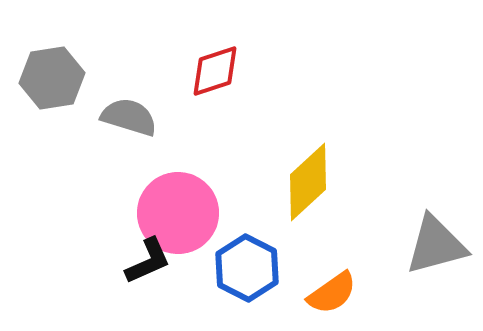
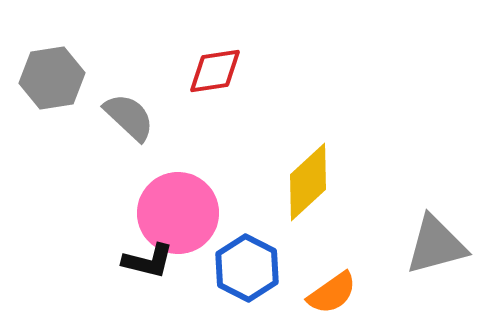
red diamond: rotated 10 degrees clockwise
gray semicircle: rotated 26 degrees clockwise
black L-shape: rotated 38 degrees clockwise
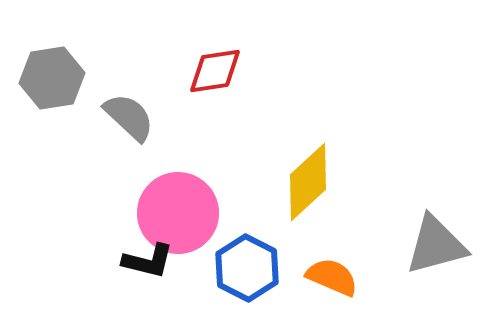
orange semicircle: moved 16 px up; rotated 122 degrees counterclockwise
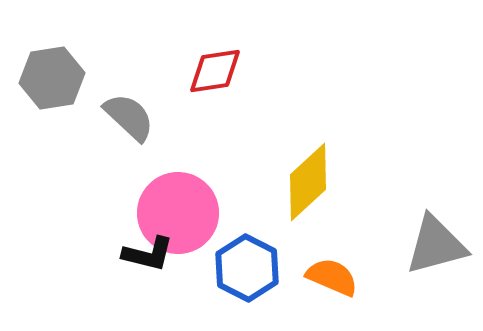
black L-shape: moved 7 px up
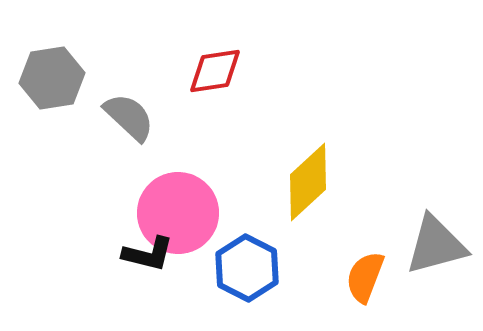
orange semicircle: moved 33 px right; rotated 92 degrees counterclockwise
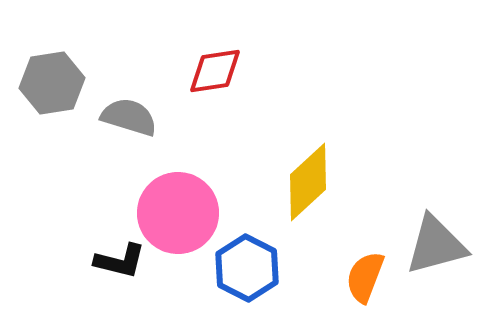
gray hexagon: moved 5 px down
gray semicircle: rotated 26 degrees counterclockwise
black L-shape: moved 28 px left, 7 px down
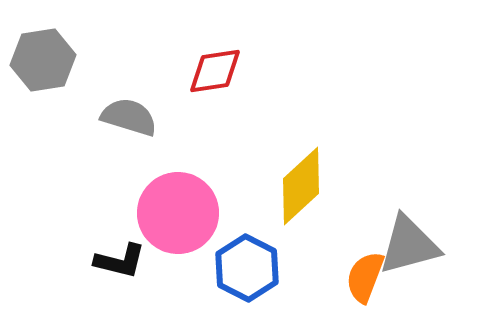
gray hexagon: moved 9 px left, 23 px up
yellow diamond: moved 7 px left, 4 px down
gray triangle: moved 27 px left
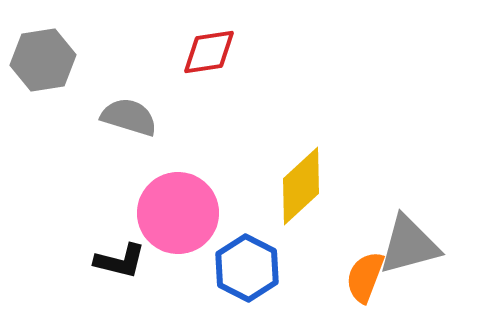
red diamond: moved 6 px left, 19 px up
